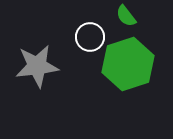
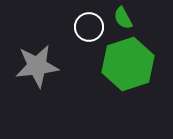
green semicircle: moved 3 px left, 2 px down; rotated 10 degrees clockwise
white circle: moved 1 px left, 10 px up
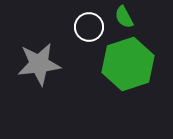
green semicircle: moved 1 px right, 1 px up
gray star: moved 2 px right, 2 px up
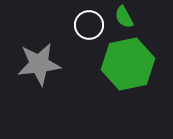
white circle: moved 2 px up
green hexagon: rotated 6 degrees clockwise
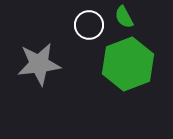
green hexagon: rotated 9 degrees counterclockwise
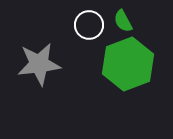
green semicircle: moved 1 px left, 4 px down
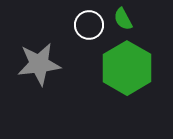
green semicircle: moved 2 px up
green hexagon: moved 1 px left, 4 px down; rotated 9 degrees counterclockwise
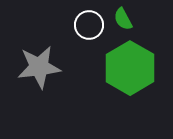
gray star: moved 3 px down
green hexagon: moved 3 px right
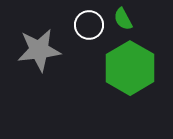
gray star: moved 17 px up
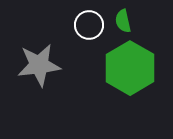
green semicircle: moved 2 px down; rotated 15 degrees clockwise
gray star: moved 15 px down
